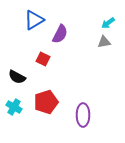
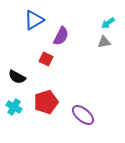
purple semicircle: moved 1 px right, 2 px down
red square: moved 3 px right
purple ellipse: rotated 50 degrees counterclockwise
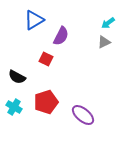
gray triangle: rotated 16 degrees counterclockwise
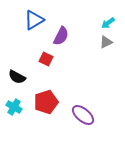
gray triangle: moved 2 px right
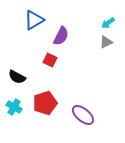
red square: moved 4 px right, 1 px down
red pentagon: moved 1 px left, 1 px down
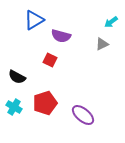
cyan arrow: moved 3 px right, 1 px up
purple semicircle: rotated 78 degrees clockwise
gray triangle: moved 4 px left, 2 px down
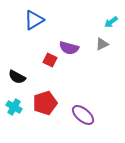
purple semicircle: moved 8 px right, 12 px down
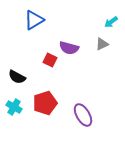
purple ellipse: rotated 20 degrees clockwise
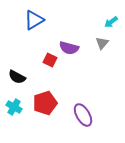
gray triangle: moved 1 px up; rotated 24 degrees counterclockwise
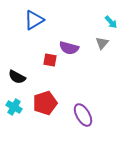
cyan arrow: rotated 96 degrees counterclockwise
red square: rotated 16 degrees counterclockwise
